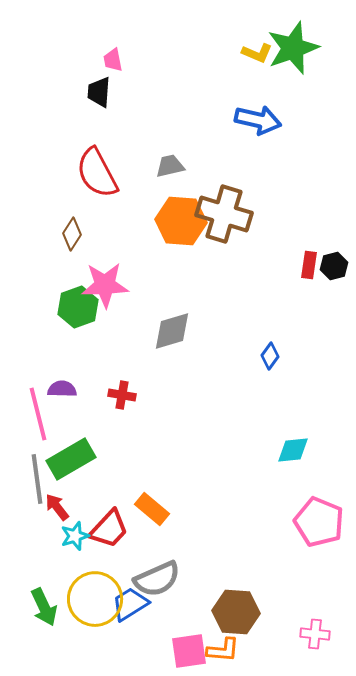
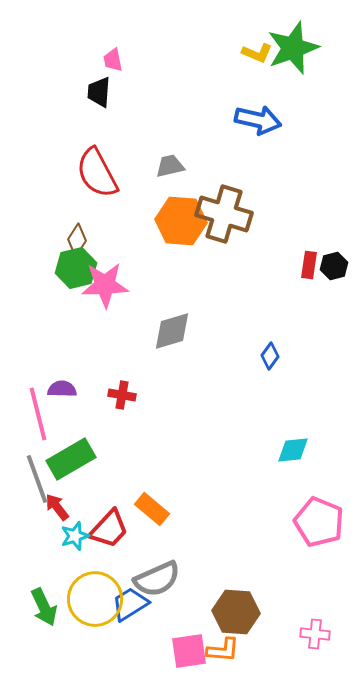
brown diamond: moved 5 px right, 6 px down
green hexagon: moved 2 px left, 39 px up; rotated 6 degrees clockwise
gray line: rotated 12 degrees counterclockwise
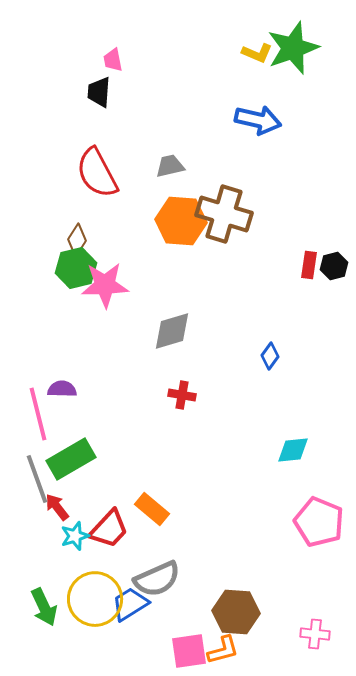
red cross: moved 60 px right
orange L-shape: rotated 20 degrees counterclockwise
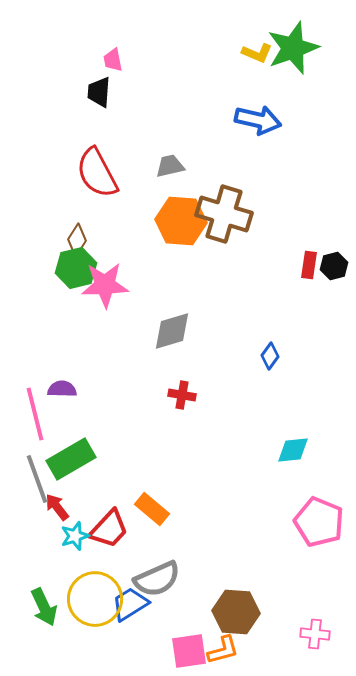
pink line: moved 3 px left
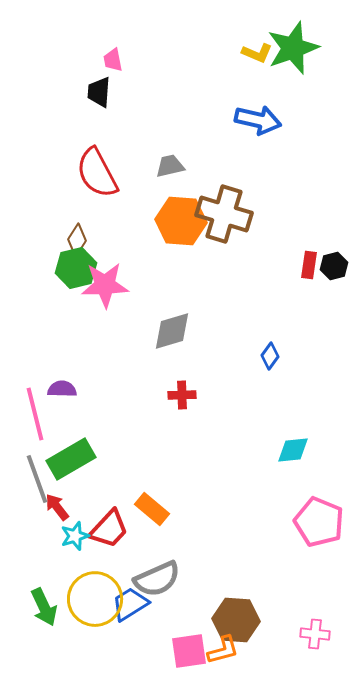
red cross: rotated 12 degrees counterclockwise
brown hexagon: moved 8 px down
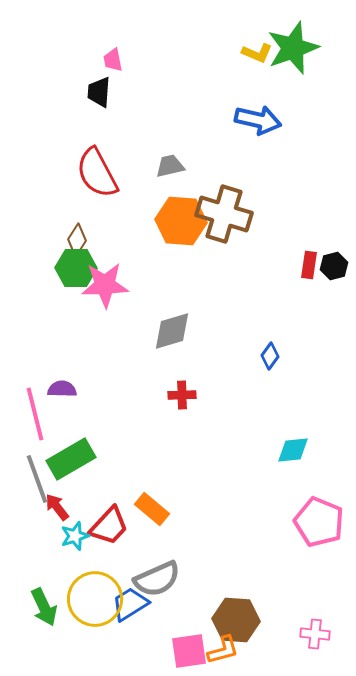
green hexagon: rotated 15 degrees clockwise
red trapezoid: moved 3 px up
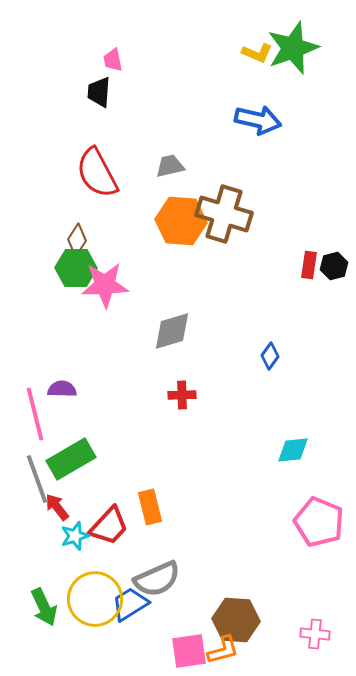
orange rectangle: moved 2 px left, 2 px up; rotated 36 degrees clockwise
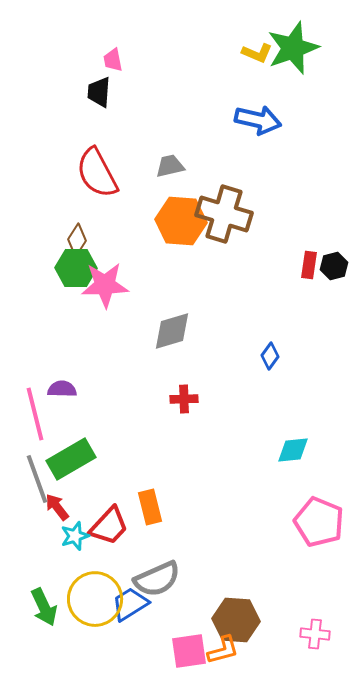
red cross: moved 2 px right, 4 px down
